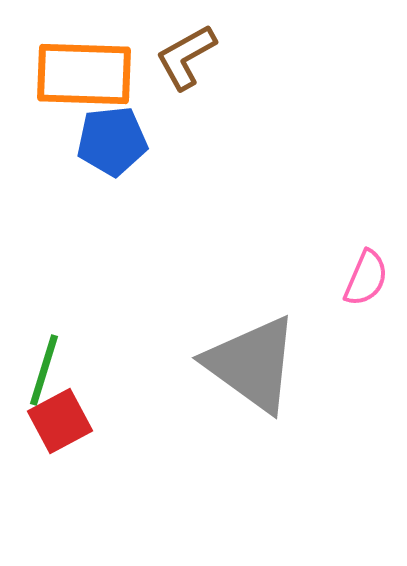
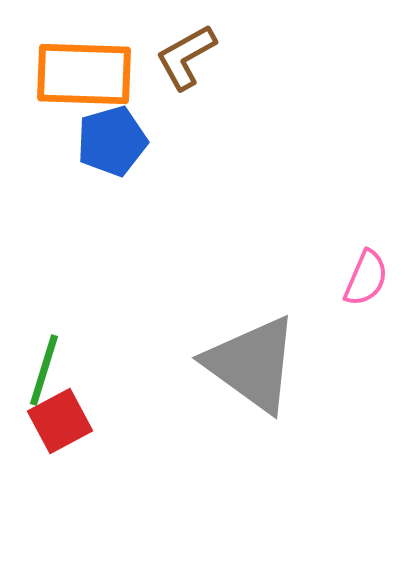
blue pentagon: rotated 10 degrees counterclockwise
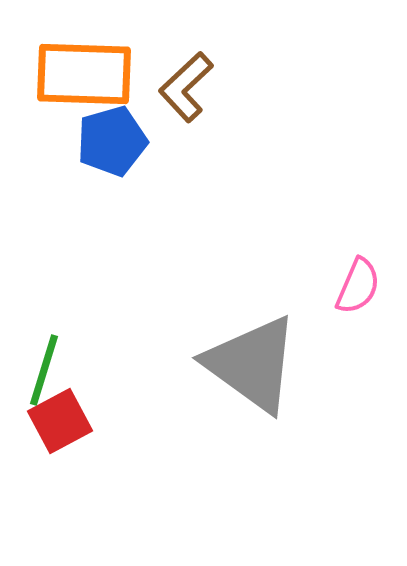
brown L-shape: moved 30 px down; rotated 14 degrees counterclockwise
pink semicircle: moved 8 px left, 8 px down
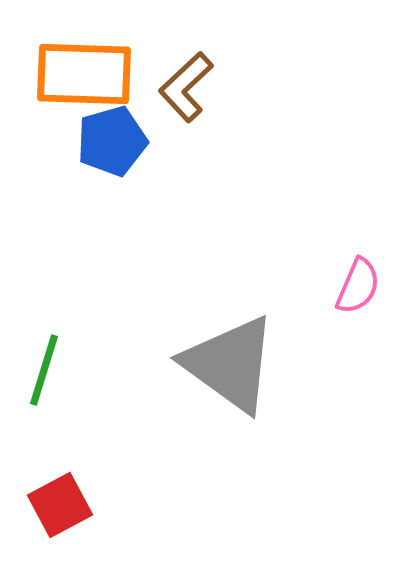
gray triangle: moved 22 px left
red square: moved 84 px down
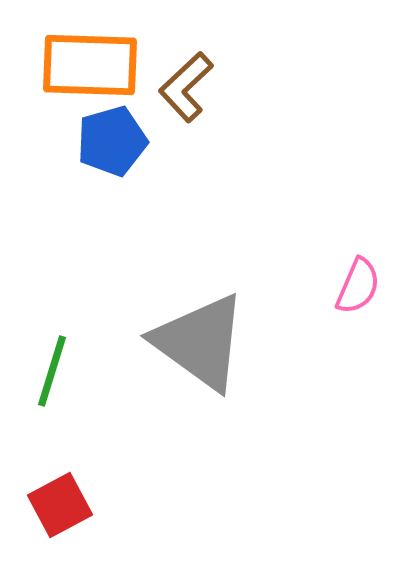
orange rectangle: moved 6 px right, 9 px up
gray triangle: moved 30 px left, 22 px up
green line: moved 8 px right, 1 px down
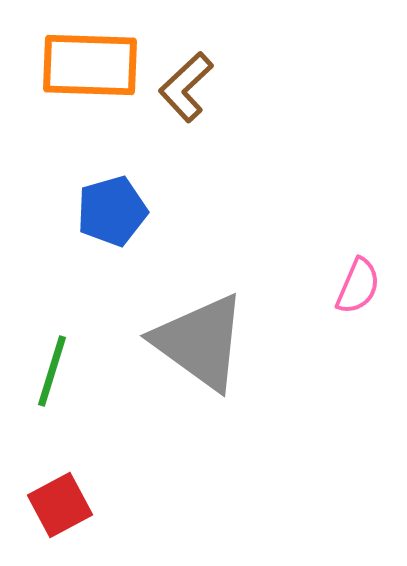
blue pentagon: moved 70 px down
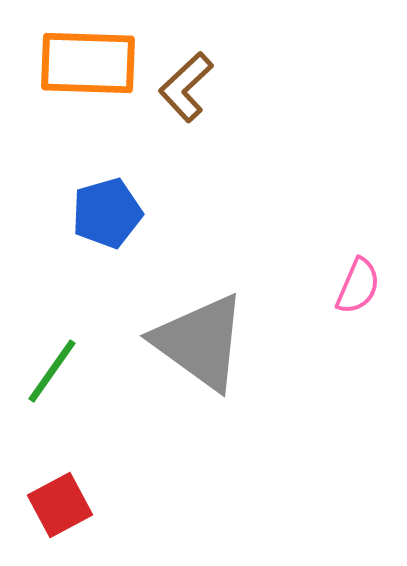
orange rectangle: moved 2 px left, 2 px up
blue pentagon: moved 5 px left, 2 px down
green line: rotated 18 degrees clockwise
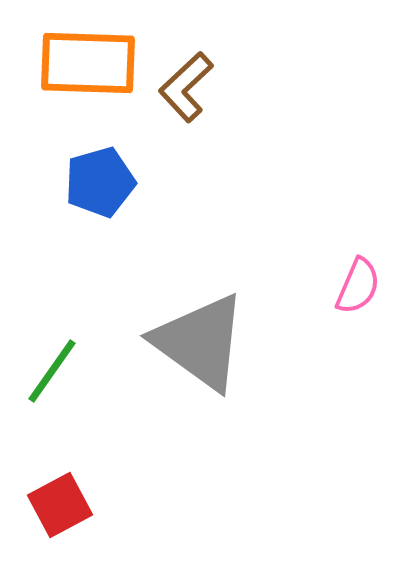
blue pentagon: moved 7 px left, 31 px up
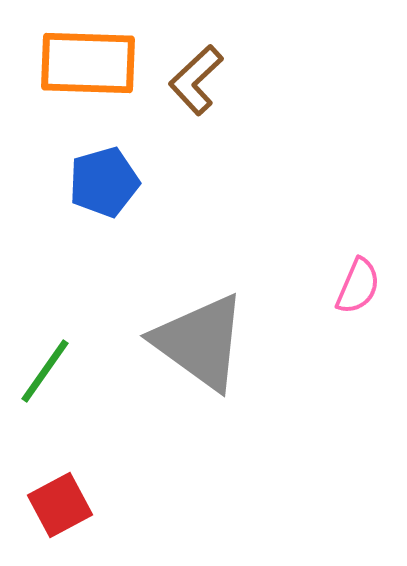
brown L-shape: moved 10 px right, 7 px up
blue pentagon: moved 4 px right
green line: moved 7 px left
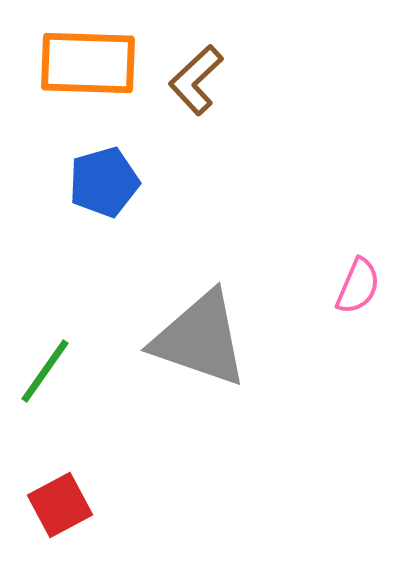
gray triangle: moved 3 px up; rotated 17 degrees counterclockwise
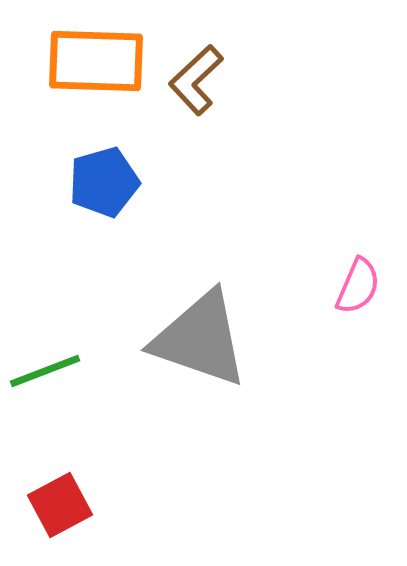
orange rectangle: moved 8 px right, 2 px up
green line: rotated 34 degrees clockwise
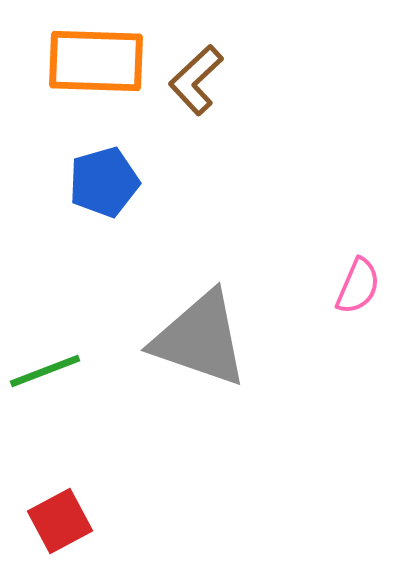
red square: moved 16 px down
